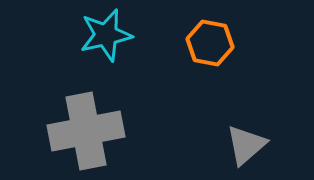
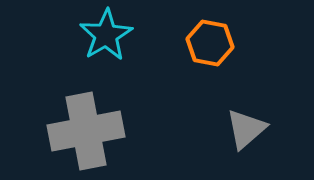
cyan star: rotated 18 degrees counterclockwise
gray triangle: moved 16 px up
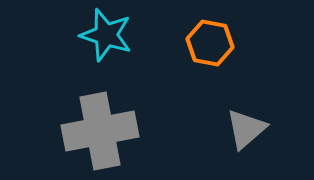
cyan star: rotated 24 degrees counterclockwise
gray cross: moved 14 px right
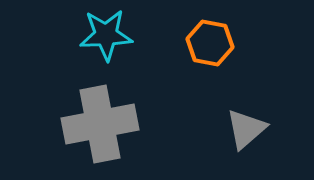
cyan star: rotated 20 degrees counterclockwise
gray cross: moved 7 px up
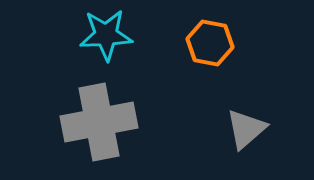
gray cross: moved 1 px left, 2 px up
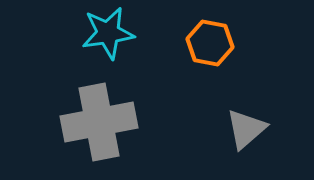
cyan star: moved 2 px right, 2 px up; rotated 6 degrees counterclockwise
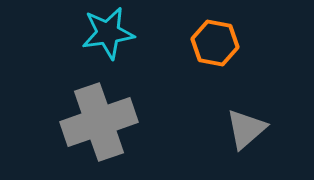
orange hexagon: moved 5 px right
gray cross: rotated 8 degrees counterclockwise
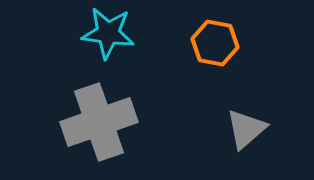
cyan star: rotated 16 degrees clockwise
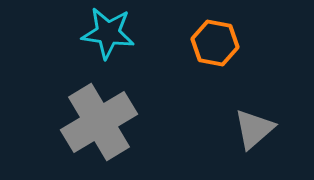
gray cross: rotated 12 degrees counterclockwise
gray triangle: moved 8 px right
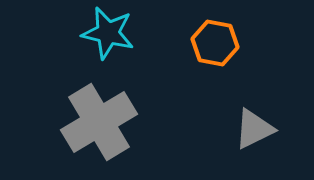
cyan star: rotated 6 degrees clockwise
gray triangle: rotated 15 degrees clockwise
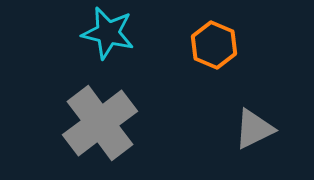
orange hexagon: moved 1 px left, 2 px down; rotated 12 degrees clockwise
gray cross: moved 1 px right, 1 px down; rotated 6 degrees counterclockwise
